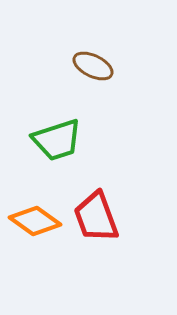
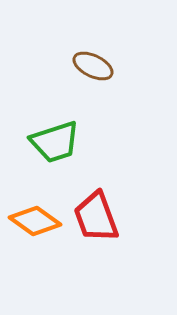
green trapezoid: moved 2 px left, 2 px down
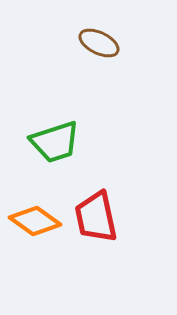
brown ellipse: moved 6 px right, 23 px up
red trapezoid: rotated 8 degrees clockwise
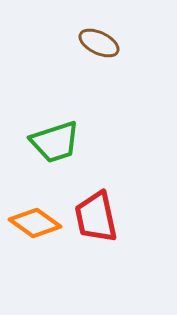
orange diamond: moved 2 px down
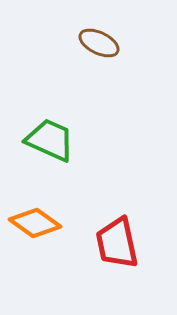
green trapezoid: moved 5 px left, 2 px up; rotated 138 degrees counterclockwise
red trapezoid: moved 21 px right, 26 px down
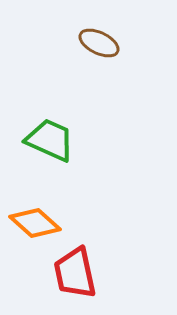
orange diamond: rotated 6 degrees clockwise
red trapezoid: moved 42 px left, 30 px down
